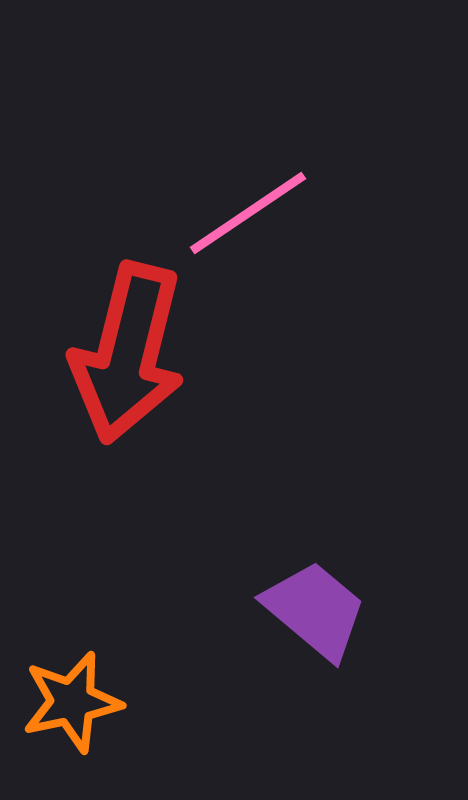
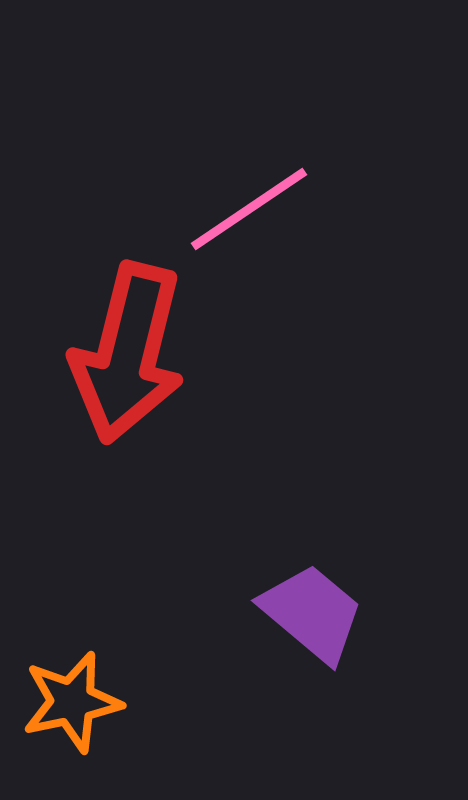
pink line: moved 1 px right, 4 px up
purple trapezoid: moved 3 px left, 3 px down
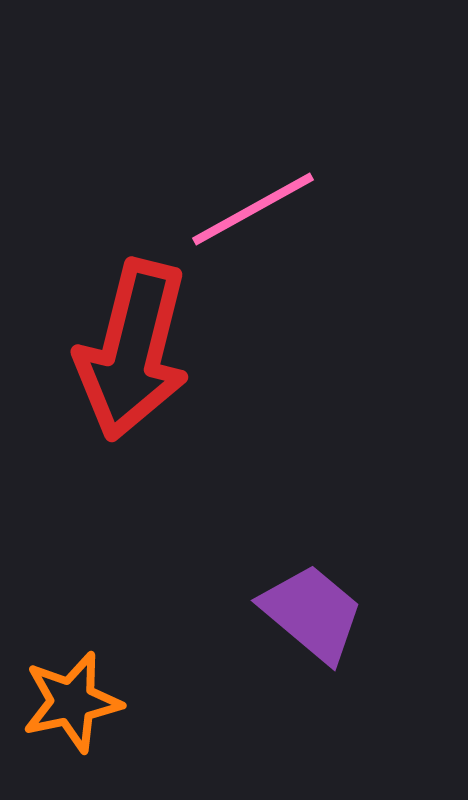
pink line: moved 4 px right; rotated 5 degrees clockwise
red arrow: moved 5 px right, 3 px up
